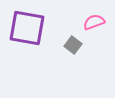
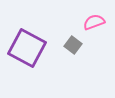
purple square: moved 20 px down; rotated 18 degrees clockwise
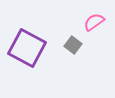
pink semicircle: rotated 15 degrees counterclockwise
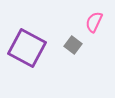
pink semicircle: rotated 30 degrees counterclockwise
